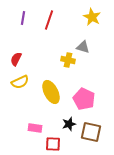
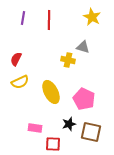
red line: rotated 18 degrees counterclockwise
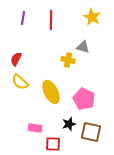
red line: moved 2 px right
yellow semicircle: rotated 66 degrees clockwise
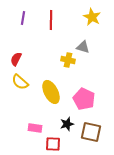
black star: moved 2 px left
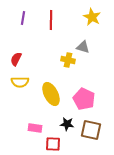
yellow semicircle: rotated 42 degrees counterclockwise
yellow ellipse: moved 2 px down
black star: rotated 24 degrees clockwise
brown square: moved 2 px up
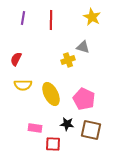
yellow cross: rotated 32 degrees counterclockwise
yellow semicircle: moved 3 px right, 3 px down
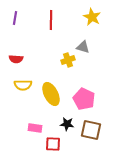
purple line: moved 8 px left
red semicircle: rotated 112 degrees counterclockwise
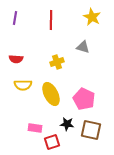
yellow cross: moved 11 px left, 2 px down
red square: moved 1 px left, 2 px up; rotated 21 degrees counterclockwise
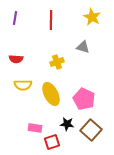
brown square: rotated 30 degrees clockwise
